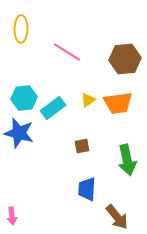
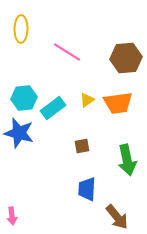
brown hexagon: moved 1 px right, 1 px up
yellow triangle: moved 1 px left
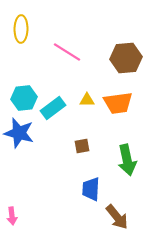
yellow triangle: rotated 35 degrees clockwise
blue trapezoid: moved 4 px right
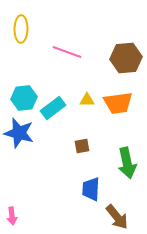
pink line: rotated 12 degrees counterclockwise
green arrow: moved 3 px down
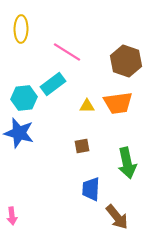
pink line: rotated 12 degrees clockwise
brown hexagon: moved 3 px down; rotated 24 degrees clockwise
yellow triangle: moved 6 px down
cyan rectangle: moved 24 px up
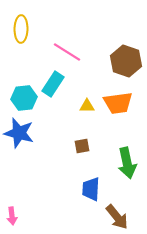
cyan rectangle: rotated 20 degrees counterclockwise
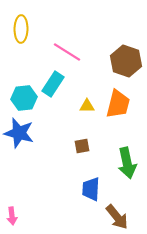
orange trapezoid: moved 1 px down; rotated 68 degrees counterclockwise
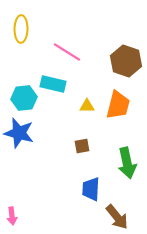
cyan rectangle: rotated 70 degrees clockwise
orange trapezoid: moved 1 px down
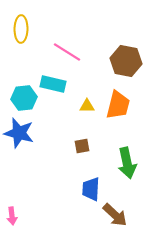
brown hexagon: rotated 8 degrees counterclockwise
brown arrow: moved 2 px left, 2 px up; rotated 8 degrees counterclockwise
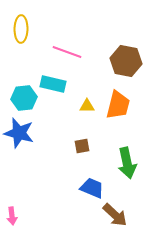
pink line: rotated 12 degrees counterclockwise
blue trapezoid: moved 1 px right, 1 px up; rotated 110 degrees clockwise
